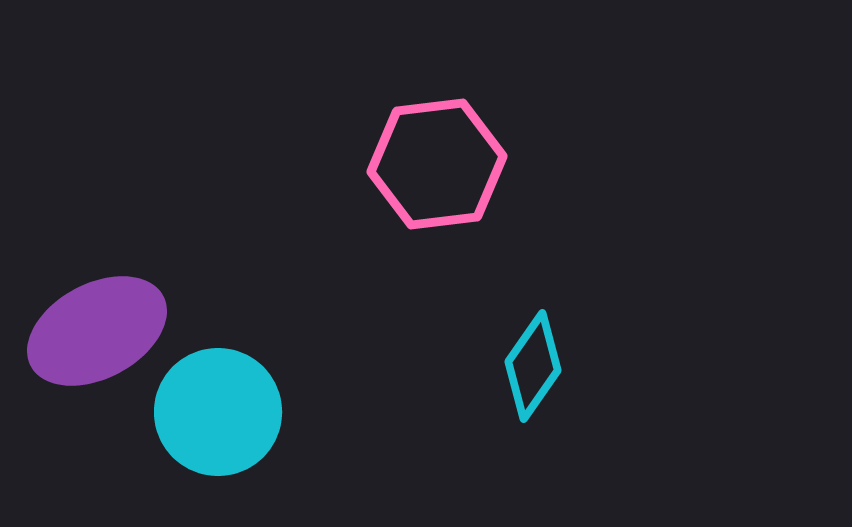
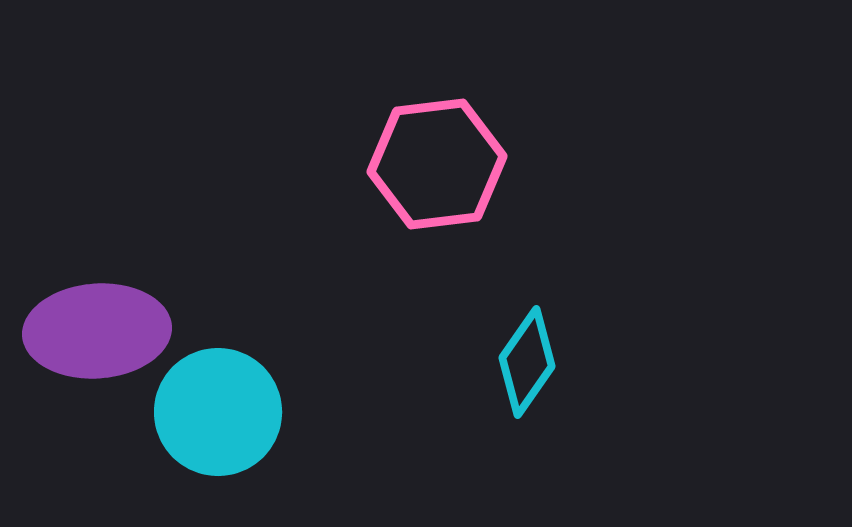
purple ellipse: rotated 24 degrees clockwise
cyan diamond: moved 6 px left, 4 px up
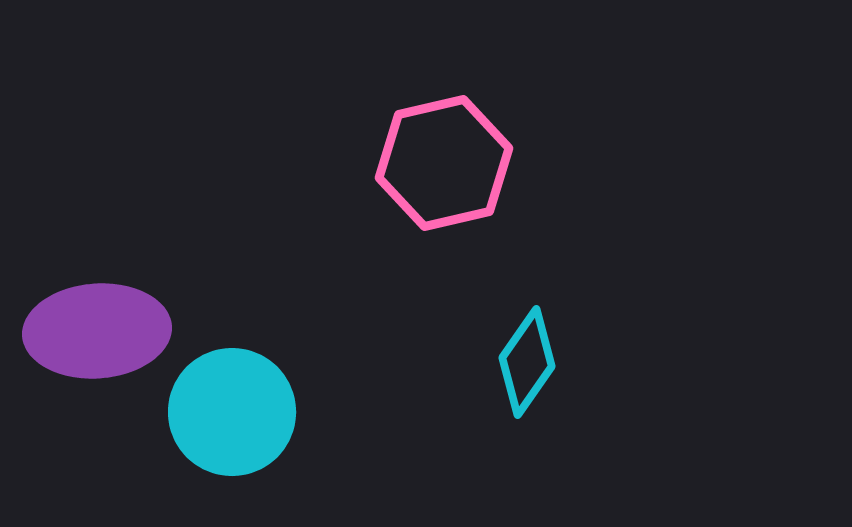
pink hexagon: moved 7 px right, 1 px up; rotated 6 degrees counterclockwise
cyan circle: moved 14 px right
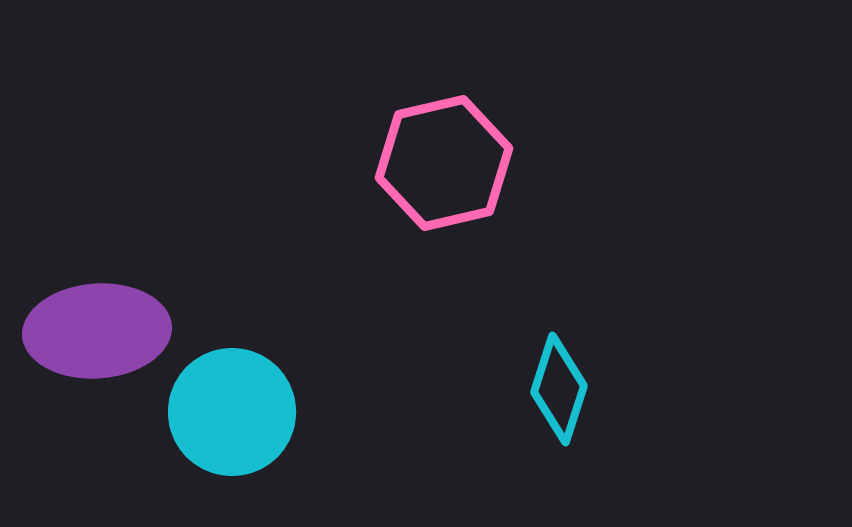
cyan diamond: moved 32 px right, 27 px down; rotated 17 degrees counterclockwise
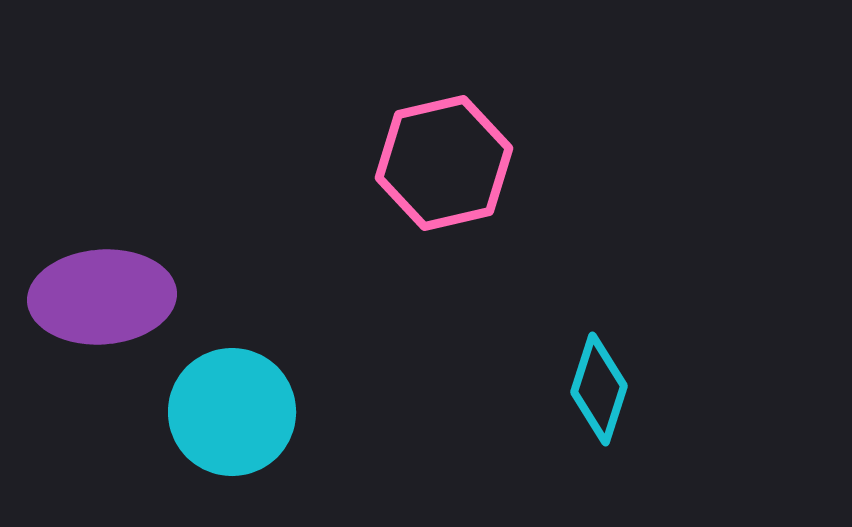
purple ellipse: moved 5 px right, 34 px up
cyan diamond: moved 40 px right
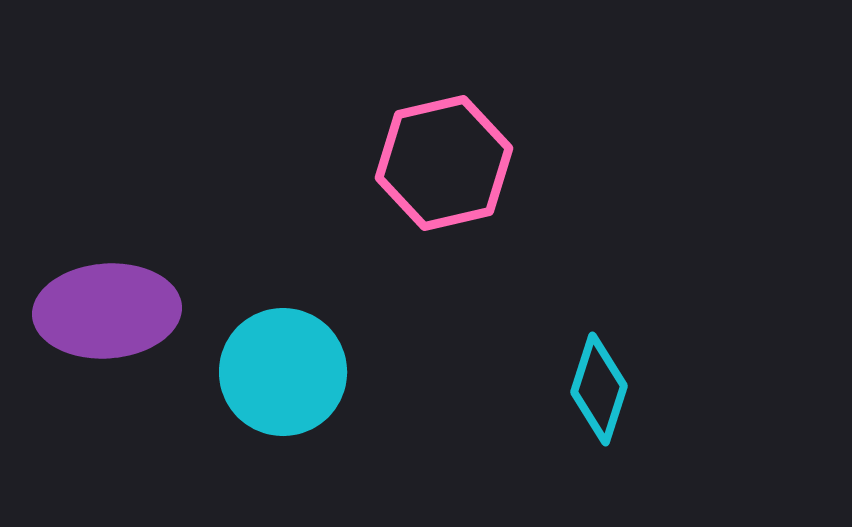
purple ellipse: moved 5 px right, 14 px down
cyan circle: moved 51 px right, 40 px up
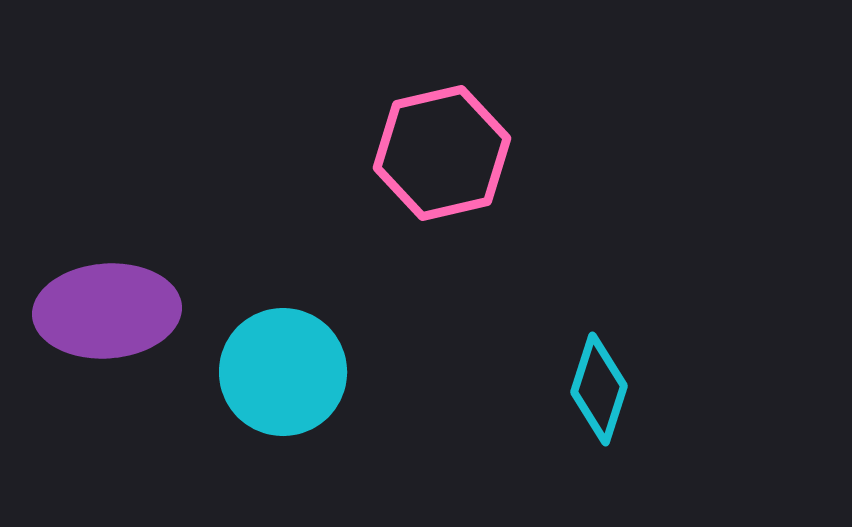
pink hexagon: moved 2 px left, 10 px up
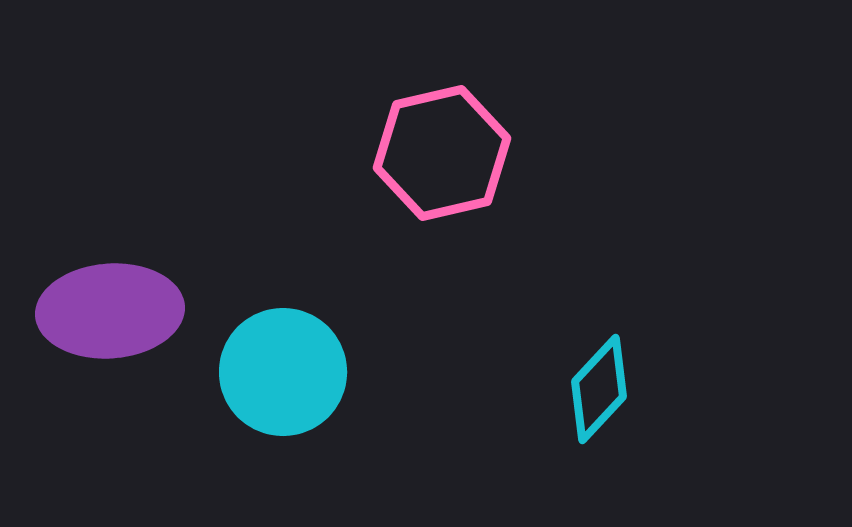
purple ellipse: moved 3 px right
cyan diamond: rotated 25 degrees clockwise
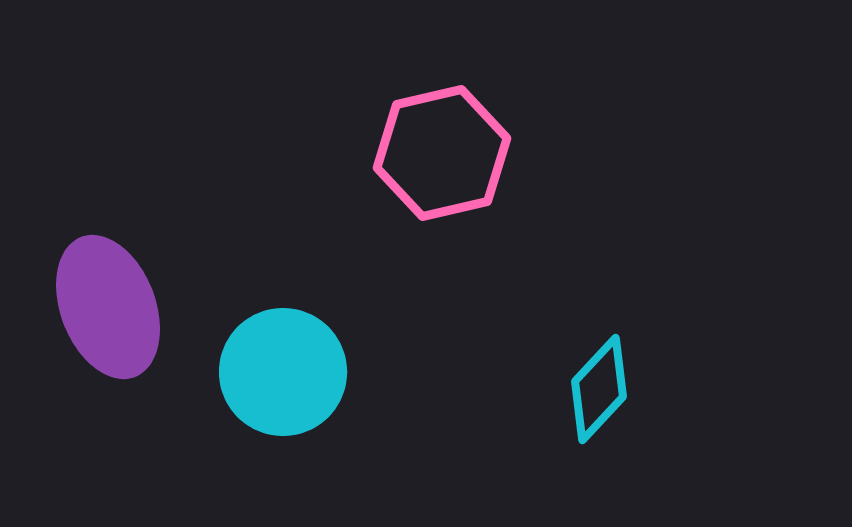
purple ellipse: moved 2 px left, 4 px up; rotated 73 degrees clockwise
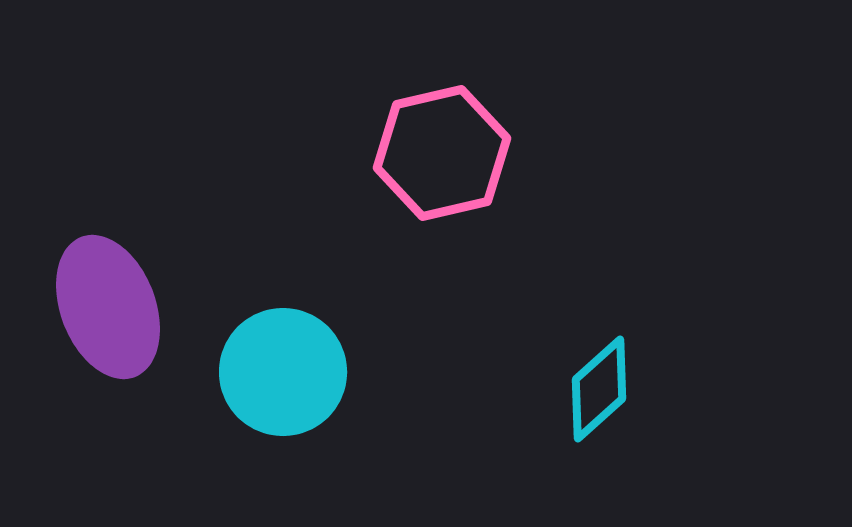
cyan diamond: rotated 5 degrees clockwise
